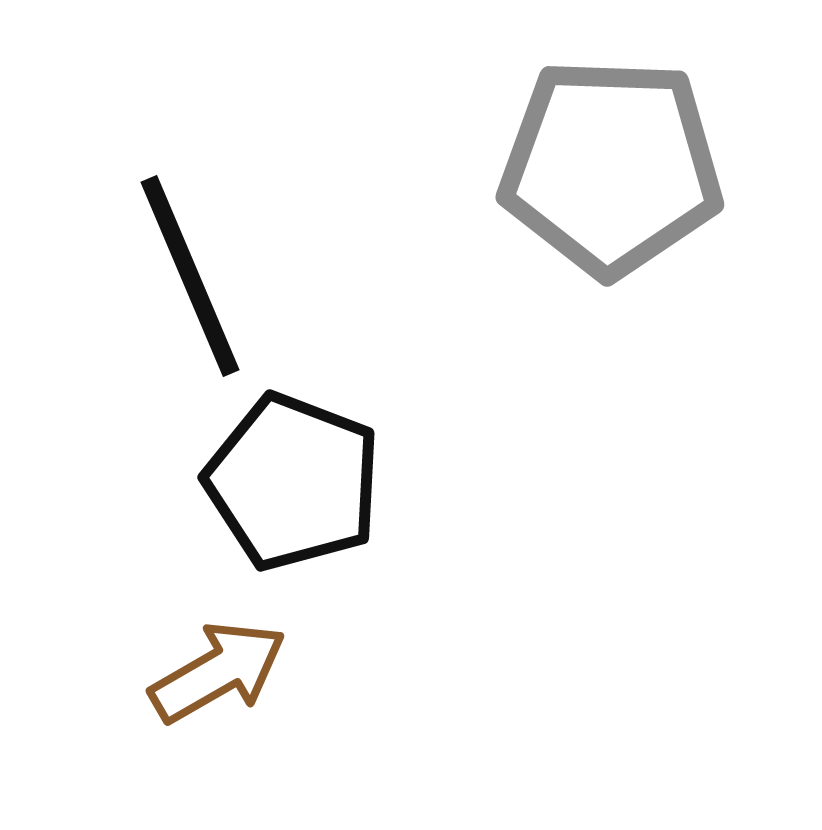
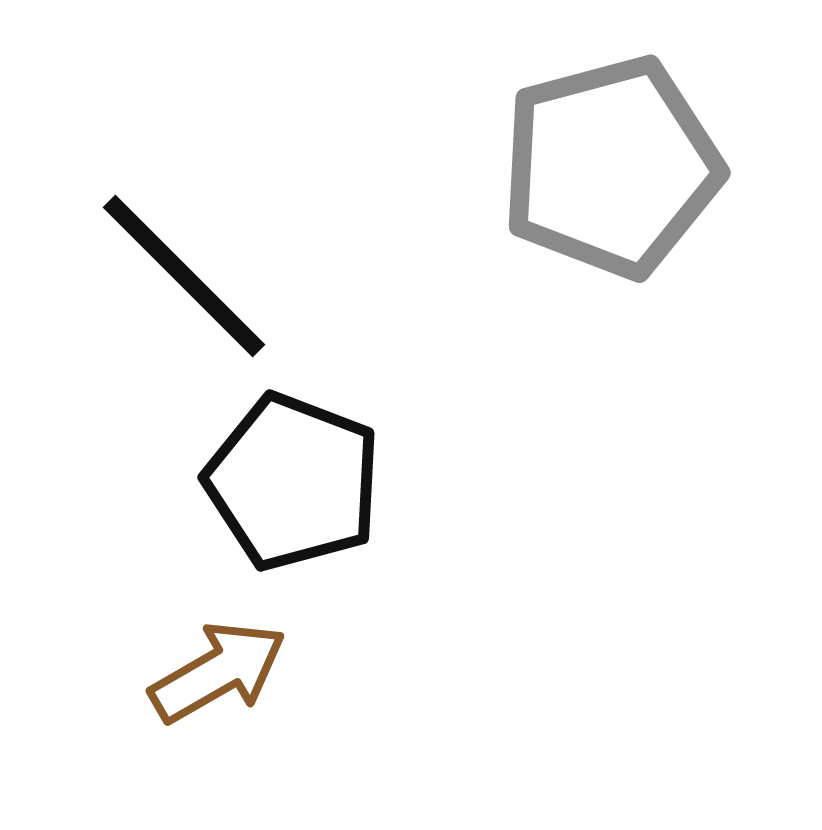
gray pentagon: rotated 17 degrees counterclockwise
black line: moved 6 px left; rotated 22 degrees counterclockwise
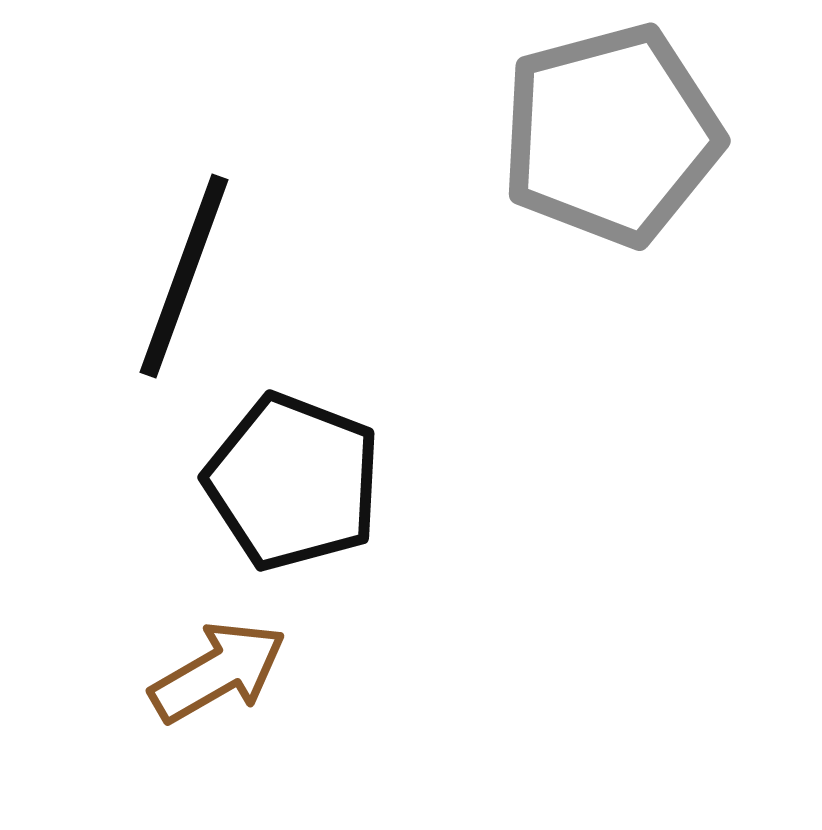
gray pentagon: moved 32 px up
black line: rotated 65 degrees clockwise
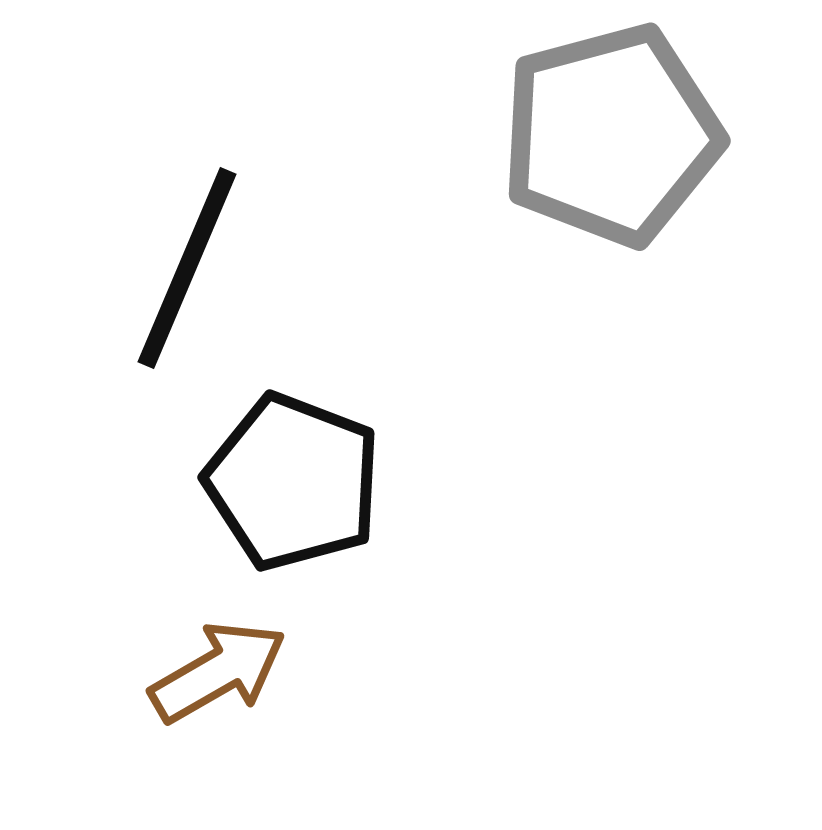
black line: moved 3 px right, 8 px up; rotated 3 degrees clockwise
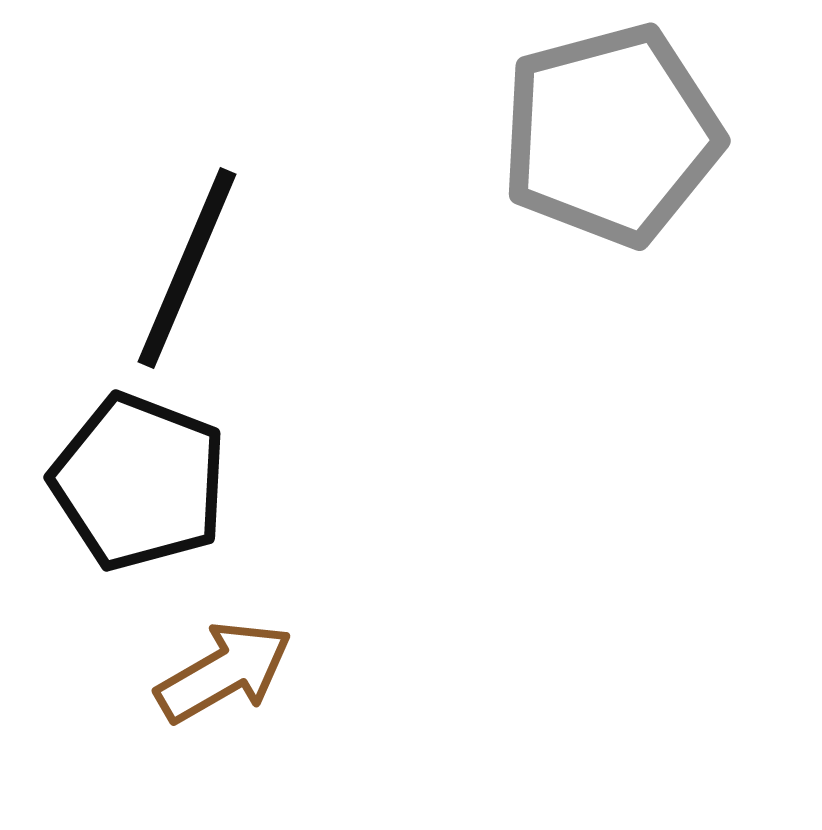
black pentagon: moved 154 px left
brown arrow: moved 6 px right
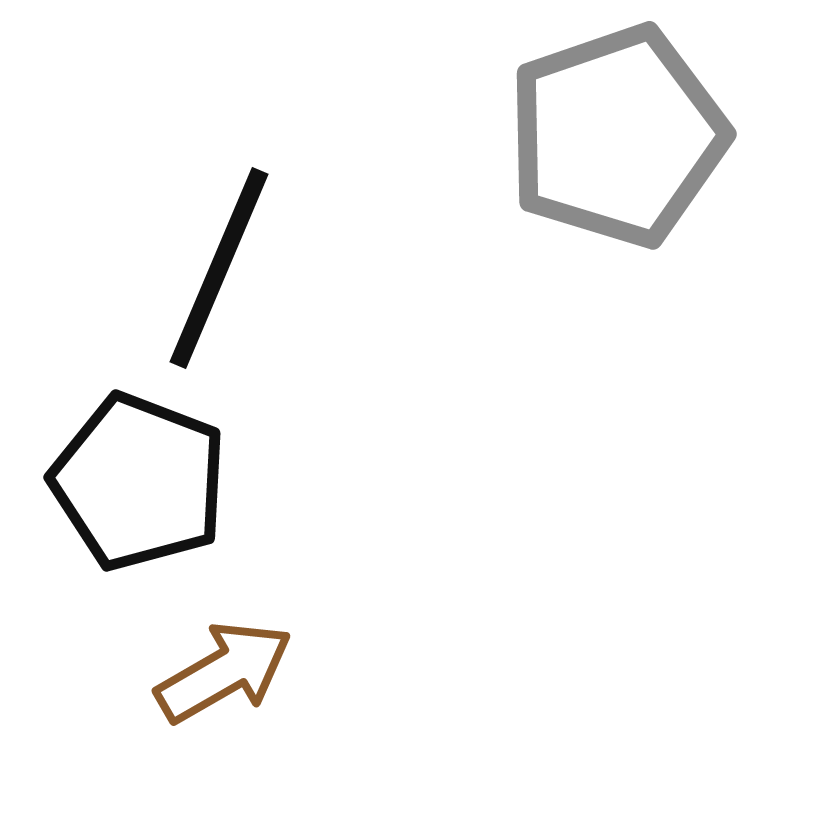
gray pentagon: moved 6 px right, 1 px down; rotated 4 degrees counterclockwise
black line: moved 32 px right
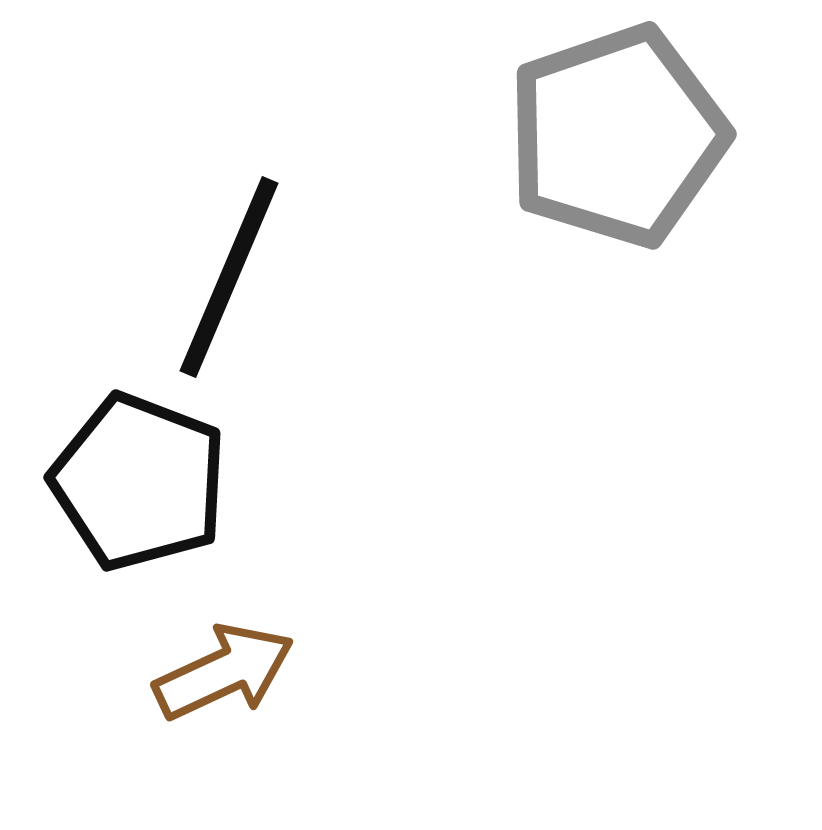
black line: moved 10 px right, 9 px down
brown arrow: rotated 5 degrees clockwise
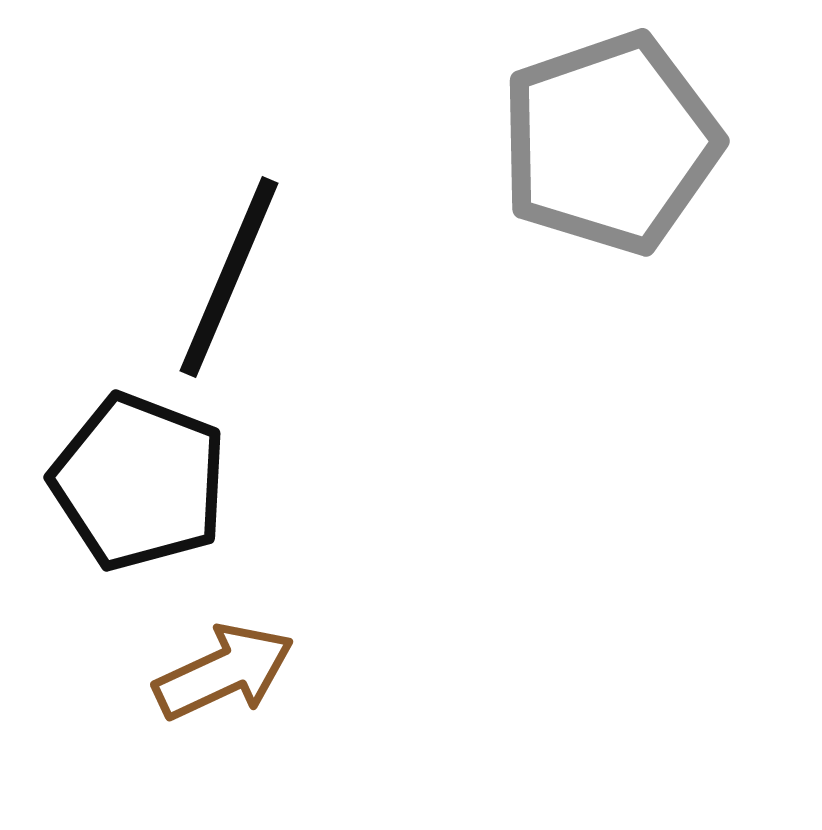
gray pentagon: moved 7 px left, 7 px down
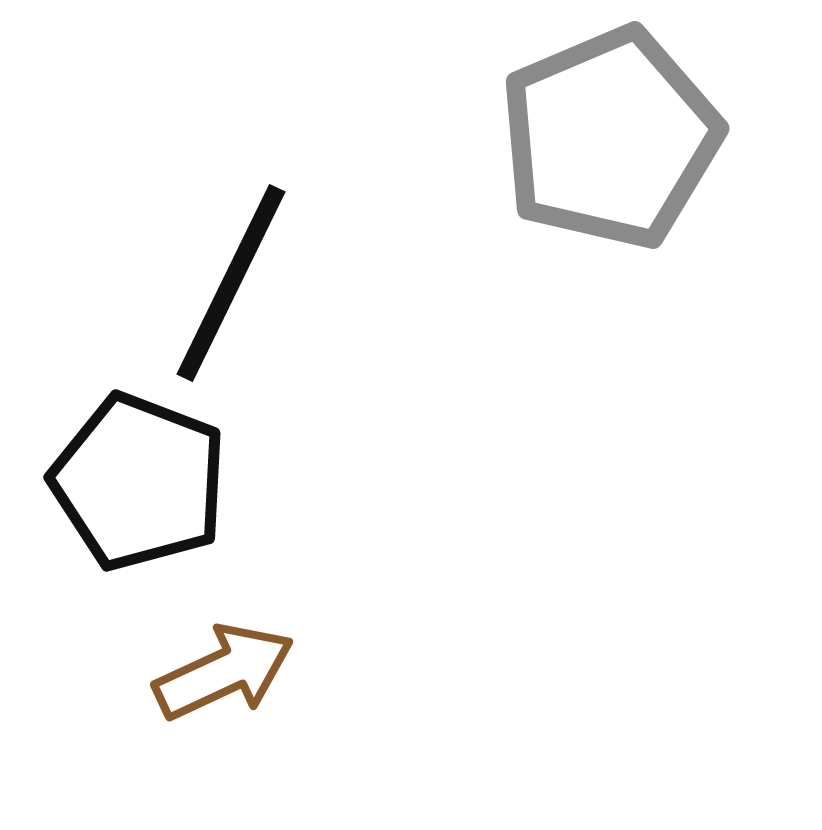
gray pentagon: moved 5 px up; rotated 4 degrees counterclockwise
black line: moved 2 px right, 6 px down; rotated 3 degrees clockwise
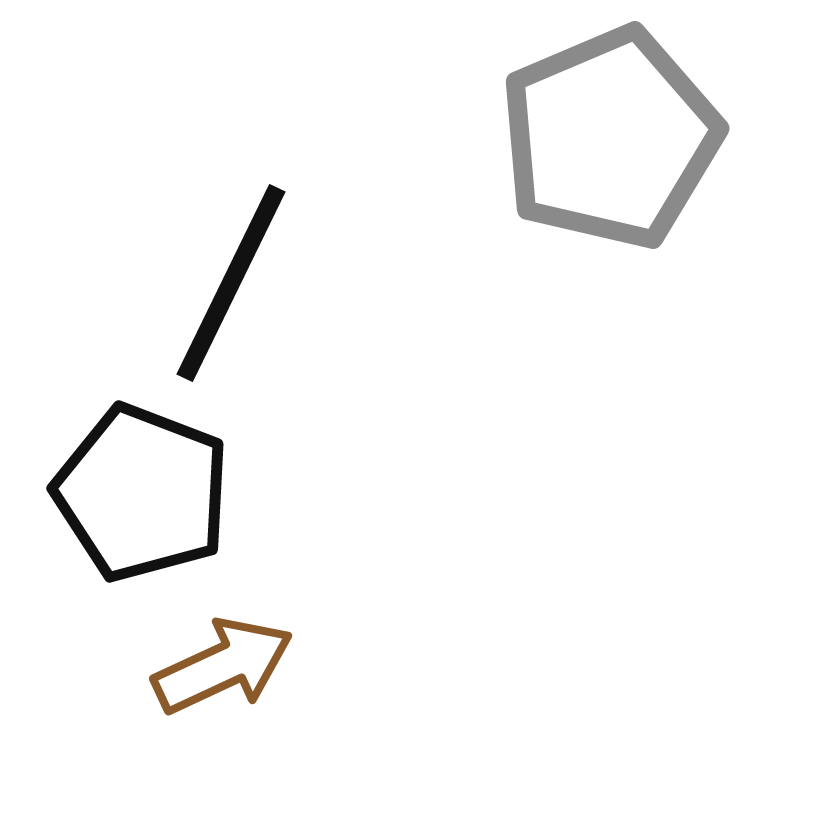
black pentagon: moved 3 px right, 11 px down
brown arrow: moved 1 px left, 6 px up
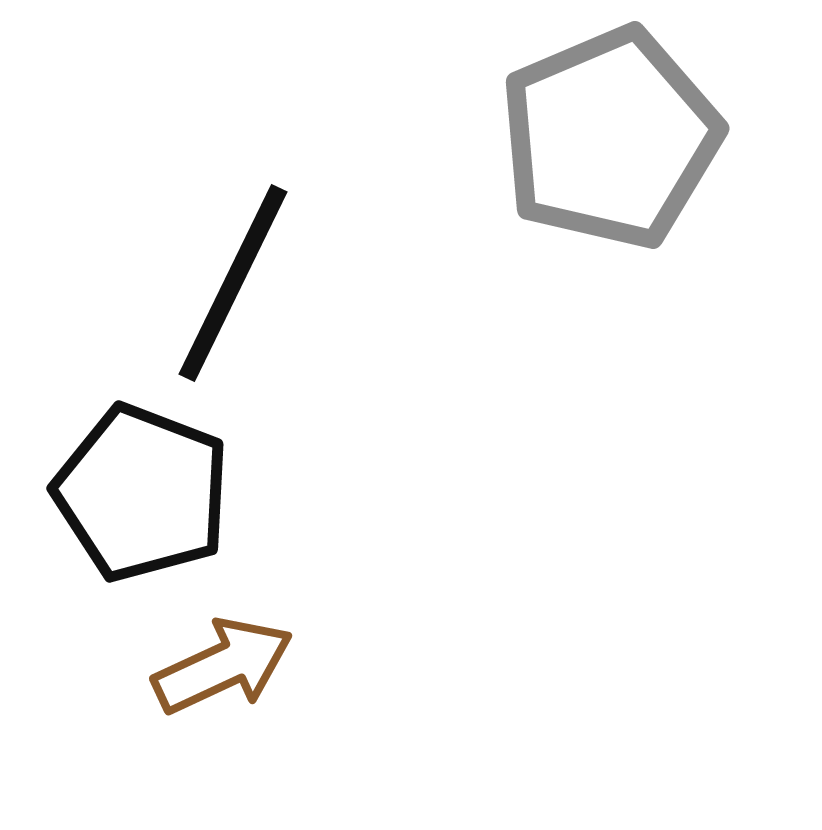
black line: moved 2 px right
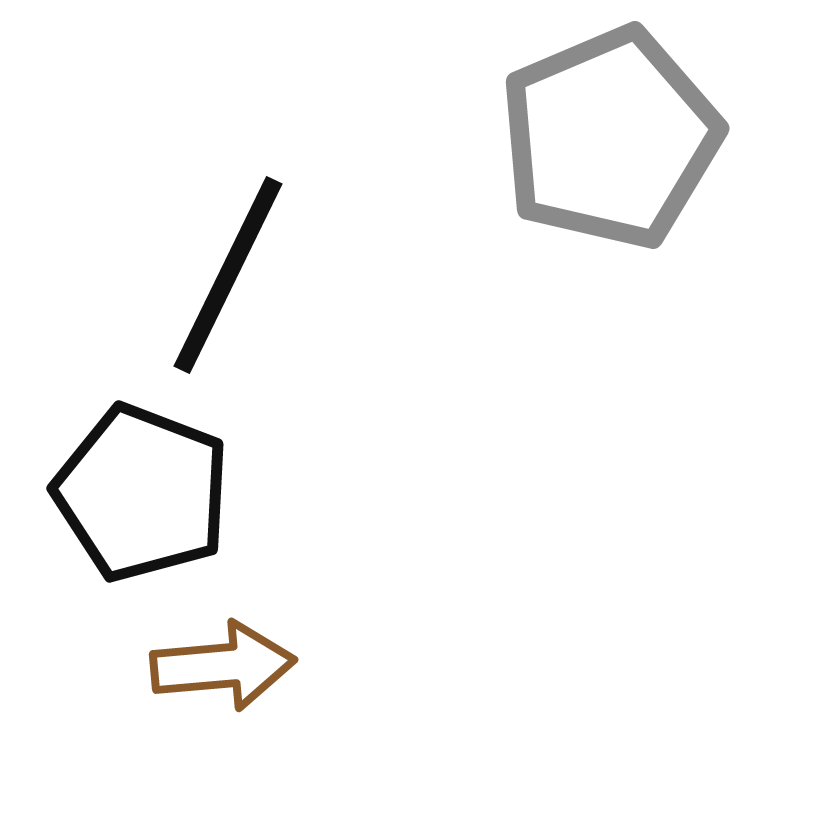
black line: moved 5 px left, 8 px up
brown arrow: rotated 20 degrees clockwise
